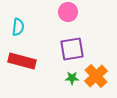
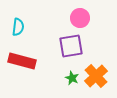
pink circle: moved 12 px right, 6 px down
purple square: moved 1 px left, 3 px up
green star: rotated 24 degrees clockwise
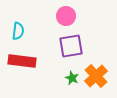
pink circle: moved 14 px left, 2 px up
cyan semicircle: moved 4 px down
red rectangle: rotated 8 degrees counterclockwise
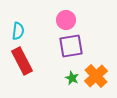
pink circle: moved 4 px down
red rectangle: rotated 56 degrees clockwise
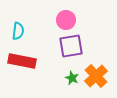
red rectangle: rotated 52 degrees counterclockwise
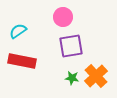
pink circle: moved 3 px left, 3 px up
cyan semicircle: rotated 132 degrees counterclockwise
green star: rotated 16 degrees counterclockwise
